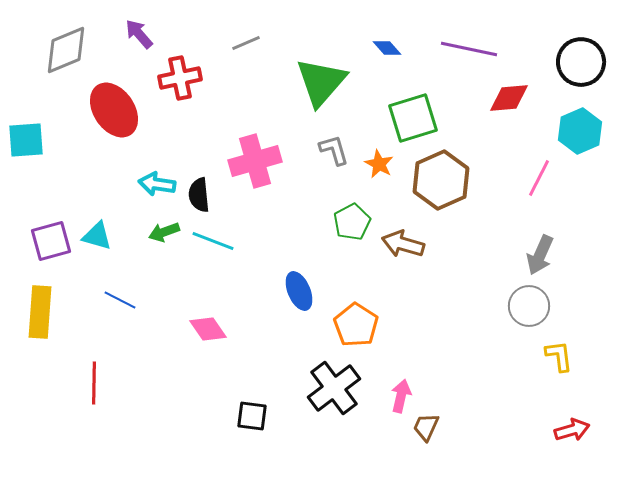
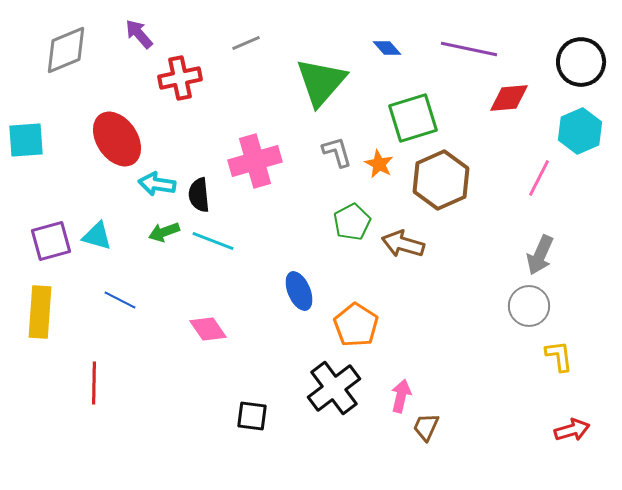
red ellipse: moved 3 px right, 29 px down
gray L-shape: moved 3 px right, 2 px down
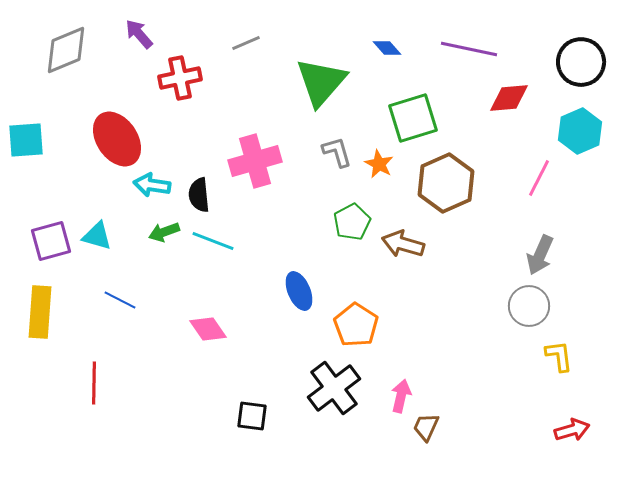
brown hexagon: moved 5 px right, 3 px down
cyan arrow: moved 5 px left, 1 px down
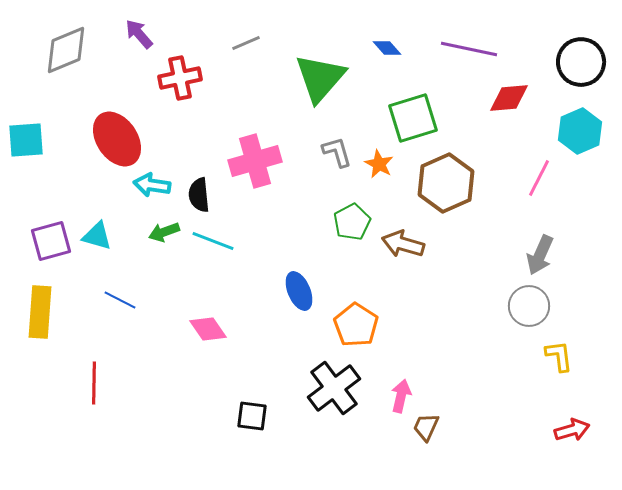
green triangle: moved 1 px left, 4 px up
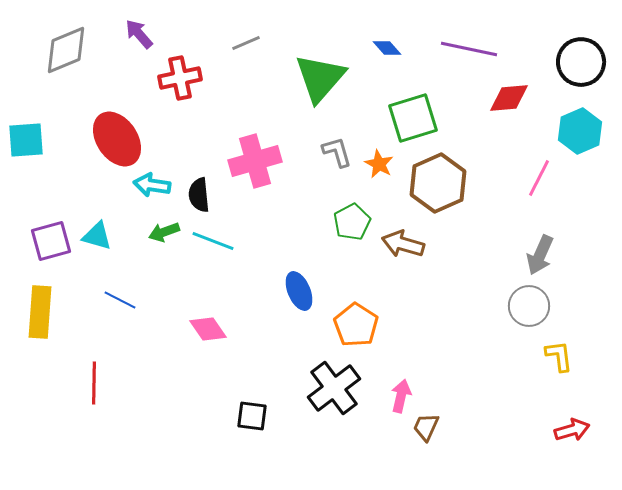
brown hexagon: moved 8 px left
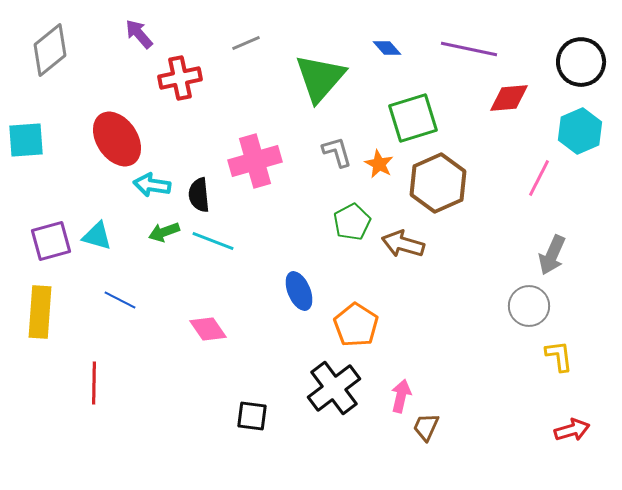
gray diamond: moved 16 px left; rotated 16 degrees counterclockwise
gray arrow: moved 12 px right
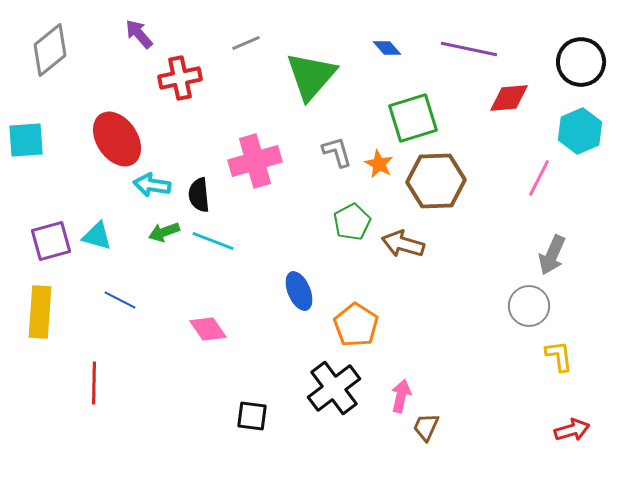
green triangle: moved 9 px left, 2 px up
brown hexagon: moved 2 px left, 2 px up; rotated 22 degrees clockwise
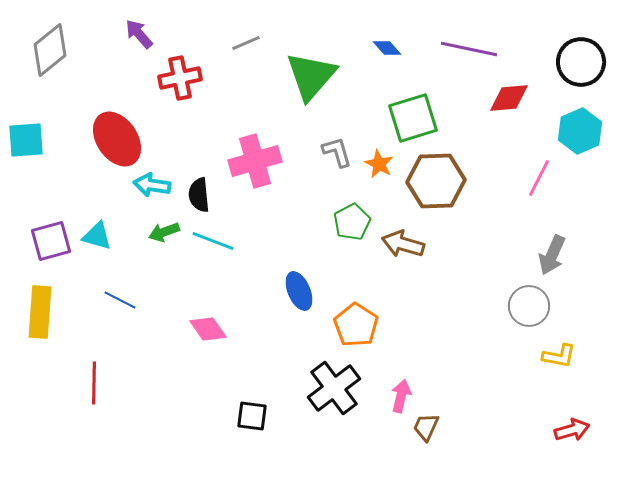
yellow L-shape: rotated 108 degrees clockwise
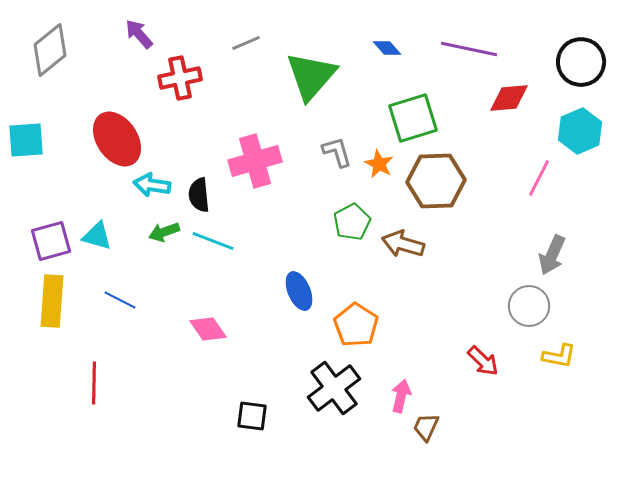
yellow rectangle: moved 12 px right, 11 px up
red arrow: moved 89 px left, 69 px up; rotated 60 degrees clockwise
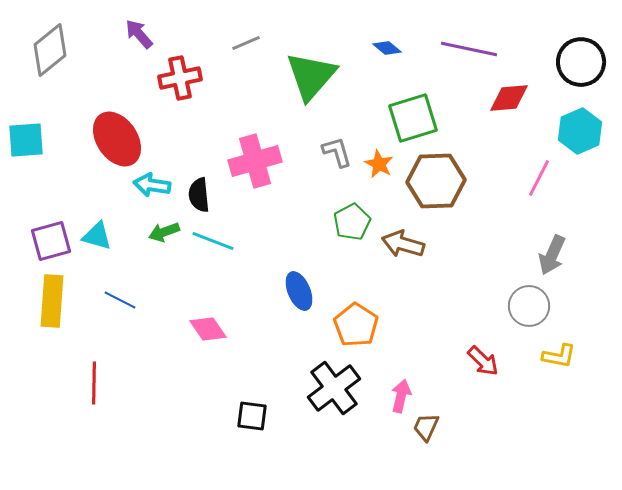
blue diamond: rotated 8 degrees counterclockwise
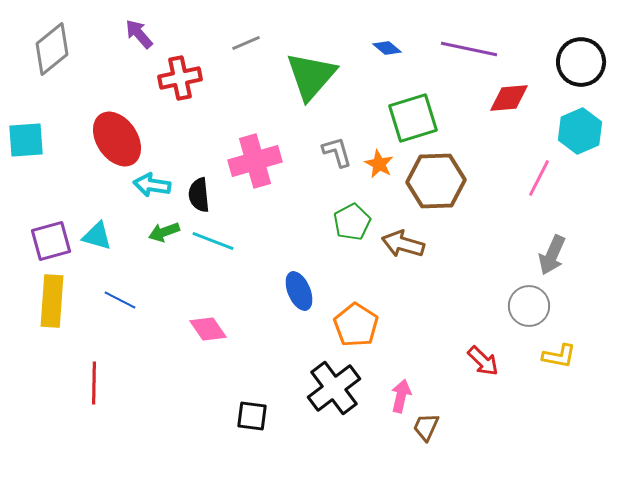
gray diamond: moved 2 px right, 1 px up
